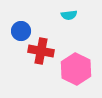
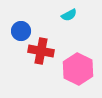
cyan semicircle: rotated 21 degrees counterclockwise
pink hexagon: moved 2 px right
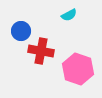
pink hexagon: rotated 8 degrees counterclockwise
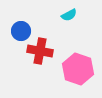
red cross: moved 1 px left
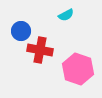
cyan semicircle: moved 3 px left
red cross: moved 1 px up
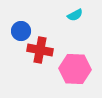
cyan semicircle: moved 9 px right
pink hexagon: moved 3 px left; rotated 16 degrees counterclockwise
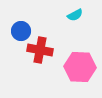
pink hexagon: moved 5 px right, 2 px up
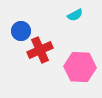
red cross: rotated 35 degrees counterclockwise
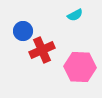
blue circle: moved 2 px right
red cross: moved 2 px right
